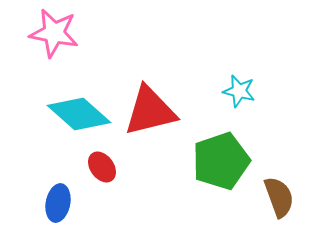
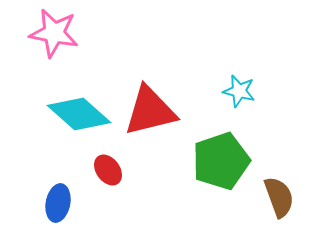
red ellipse: moved 6 px right, 3 px down
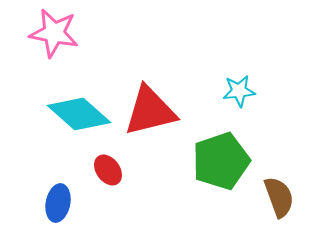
cyan star: rotated 20 degrees counterclockwise
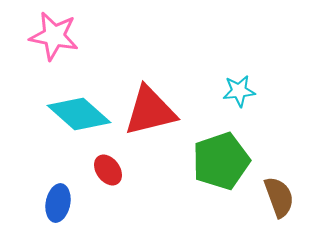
pink star: moved 3 px down
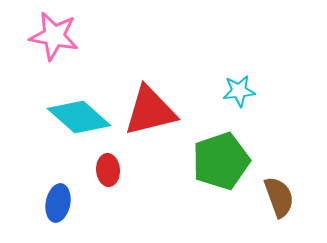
cyan diamond: moved 3 px down
red ellipse: rotated 32 degrees clockwise
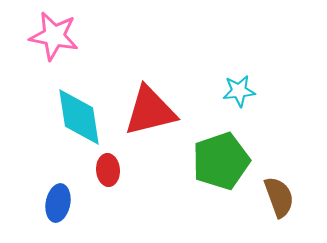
cyan diamond: rotated 40 degrees clockwise
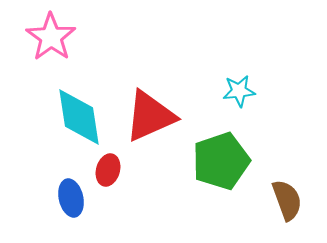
pink star: moved 3 px left, 1 px down; rotated 24 degrees clockwise
red triangle: moved 5 px down; rotated 10 degrees counterclockwise
red ellipse: rotated 20 degrees clockwise
brown semicircle: moved 8 px right, 3 px down
blue ellipse: moved 13 px right, 5 px up; rotated 24 degrees counterclockwise
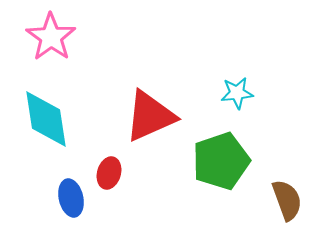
cyan star: moved 2 px left, 2 px down
cyan diamond: moved 33 px left, 2 px down
red ellipse: moved 1 px right, 3 px down
